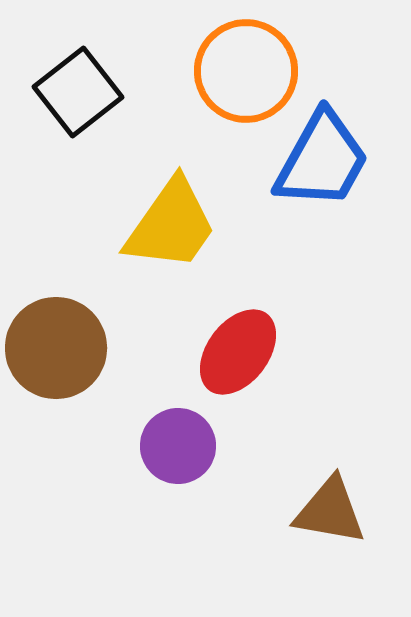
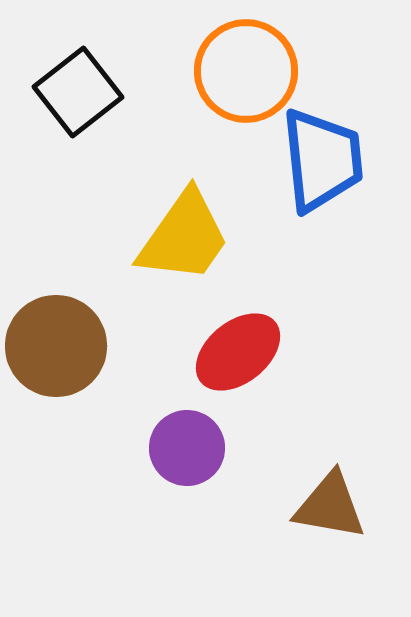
blue trapezoid: rotated 35 degrees counterclockwise
yellow trapezoid: moved 13 px right, 12 px down
brown circle: moved 2 px up
red ellipse: rotated 14 degrees clockwise
purple circle: moved 9 px right, 2 px down
brown triangle: moved 5 px up
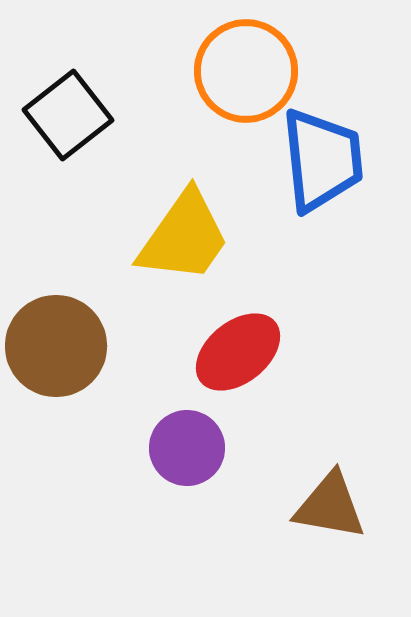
black square: moved 10 px left, 23 px down
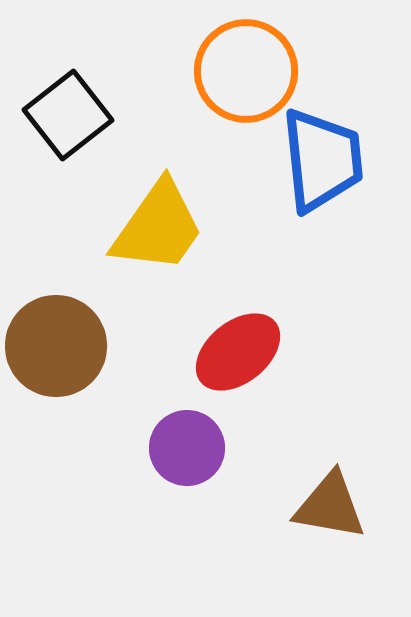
yellow trapezoid: moved 26 px left, 10 px up
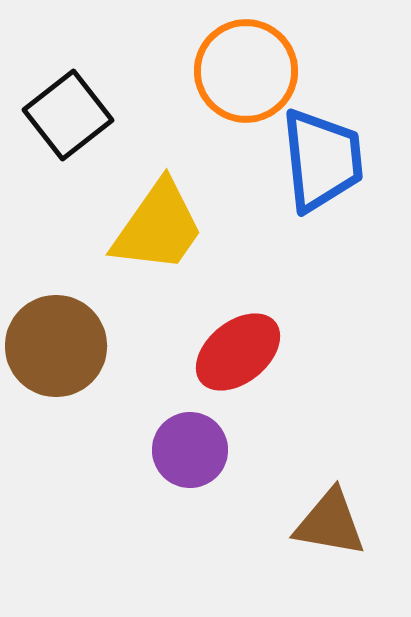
purple circle: moved 3 px right, 2 px down
brown triangle: moved 17 px down
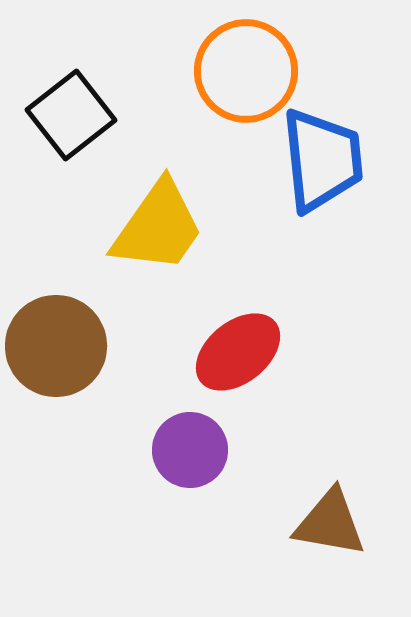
black square: moved 3 px right
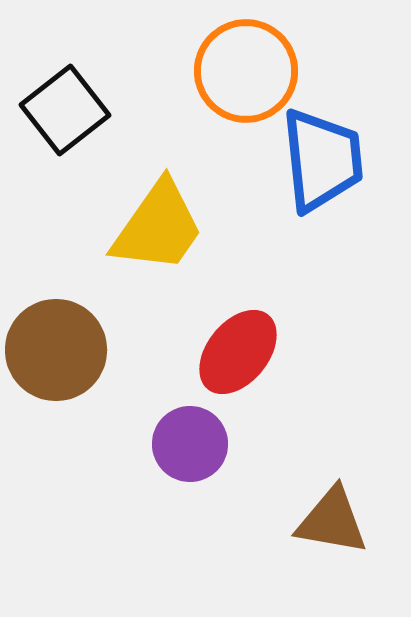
black square: moved 6 px left, 5 px up
brown circle: moved 4 px down
red ellipse: rotated 12 degrees counterclockwise
purple circle: moved 6 px up
brown triangle: moved 2 px right, 2 px up
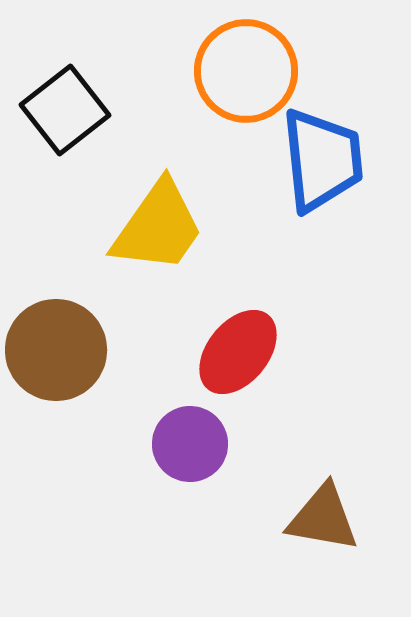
brown triangle: moved 9 px left, 3 px up
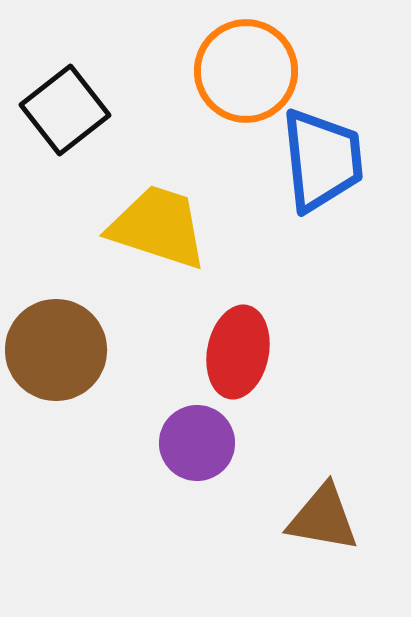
yellow trapezoid: rotated 107 degrees counterclockwise
red ellipse: rotated 28 degrees counterclockwise
purple circle: moved 7 px right, 1 px up
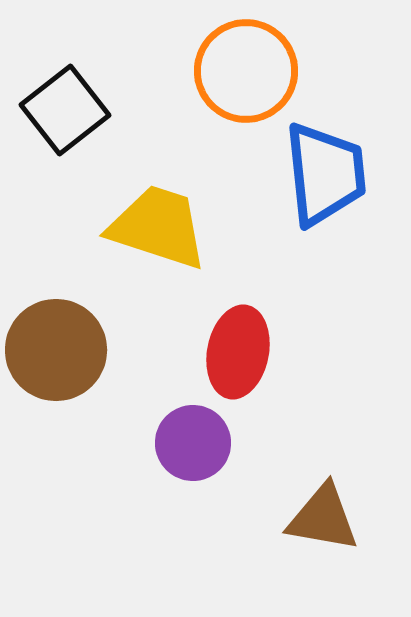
blue trapezoid: moved 3 px right, 14 px down
purple circle: moved 4 px left
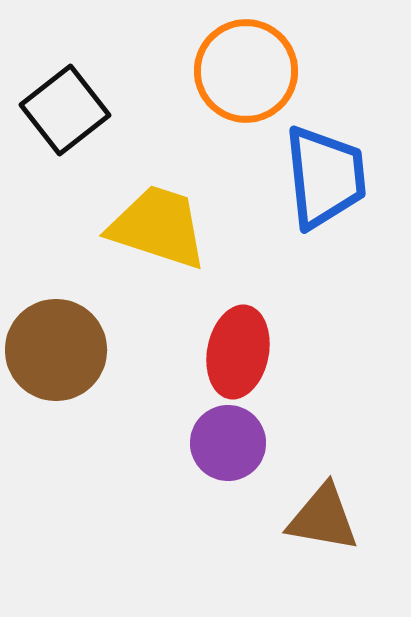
blue trapezoid: moved 3 px down
purple circle: moved 35 px right
